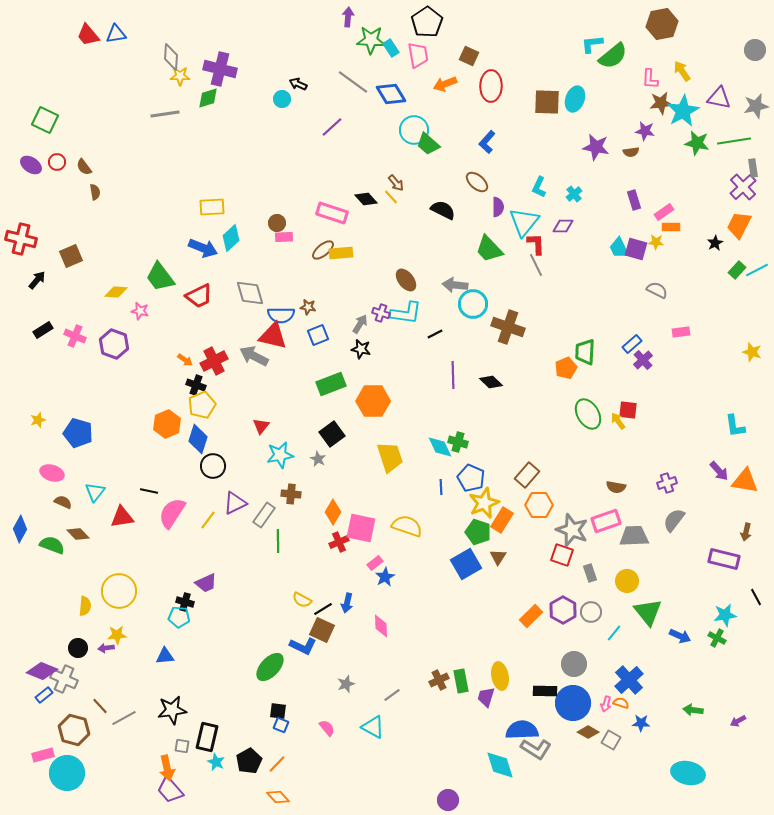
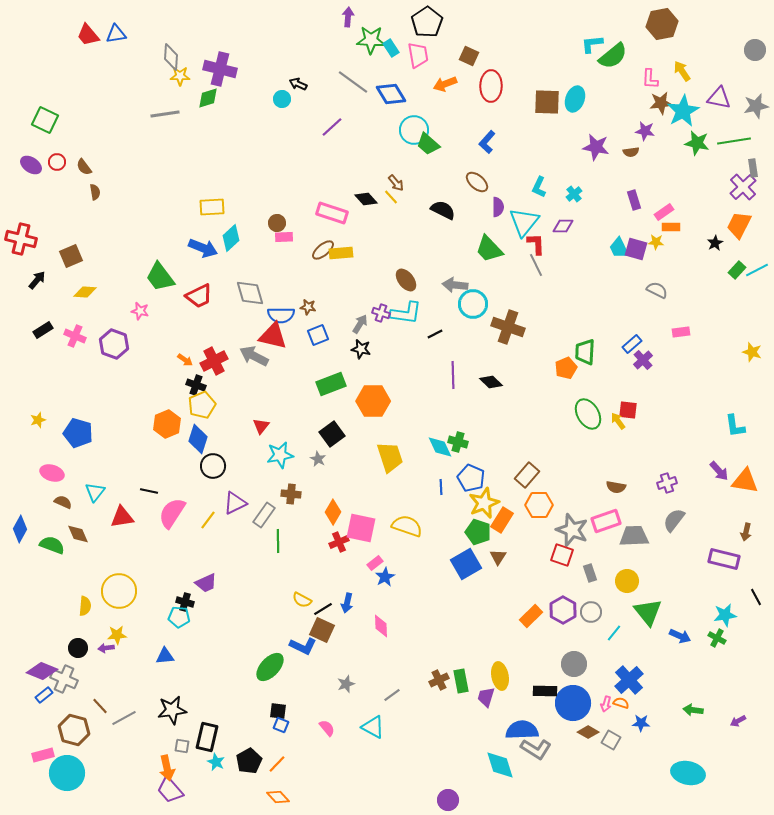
yellow diamond at (116, 292): moved 31 px left
brown diamond at (78, 534): rotated 20 degrees clockwise
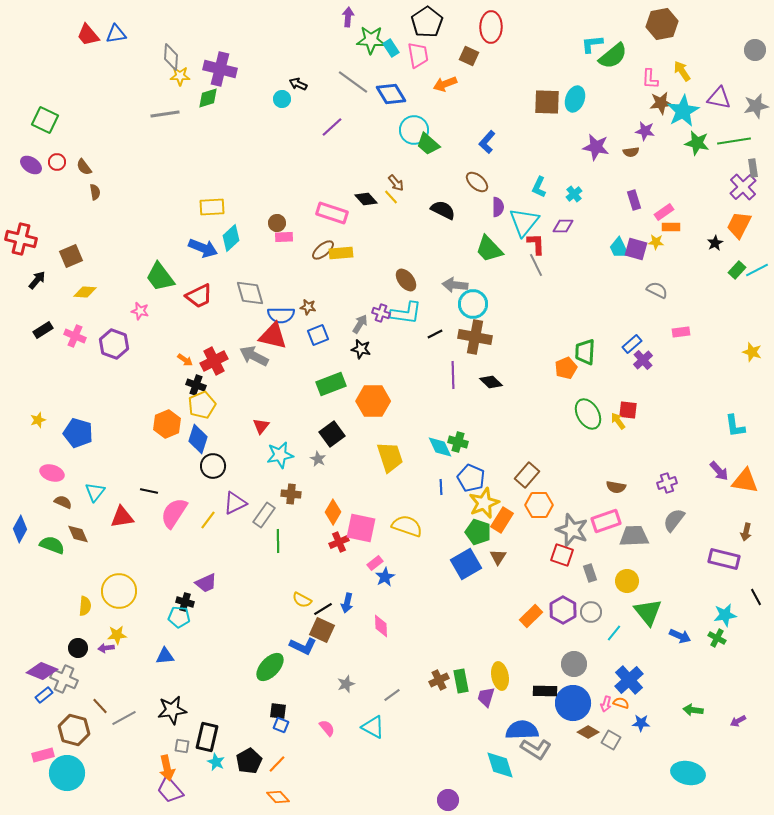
red ellipse at (491, 86): moved 59 px up
brown cross at (508, 327): moved 33 px left, 10 px down; rotated 8 degrees counterclockwise
pink semicircle at (172, 513): moved 2 px right
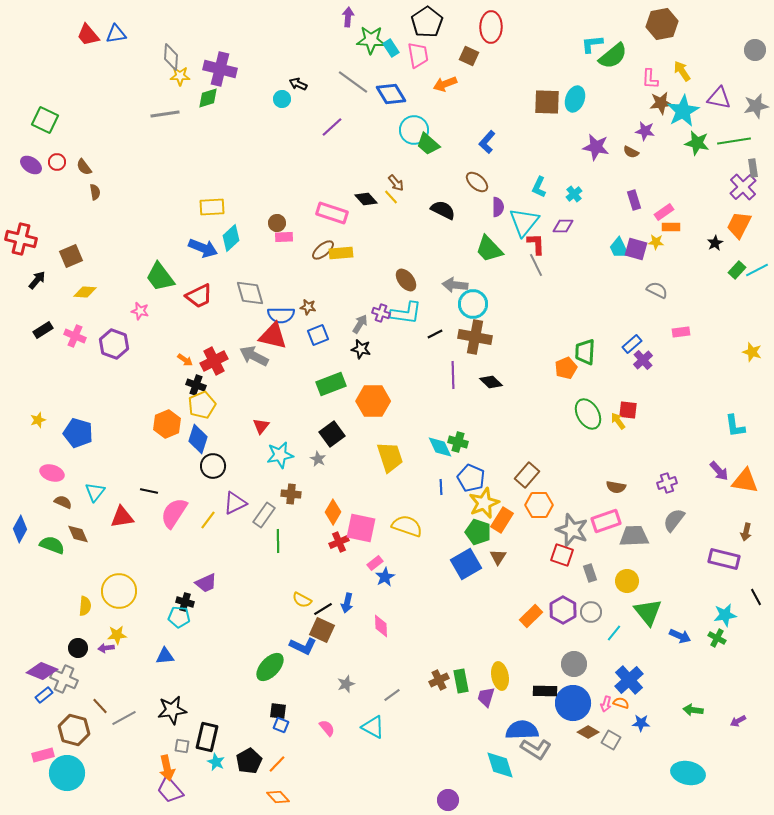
brown semicircle at (631, 152): rotated 35 degrees clockwise
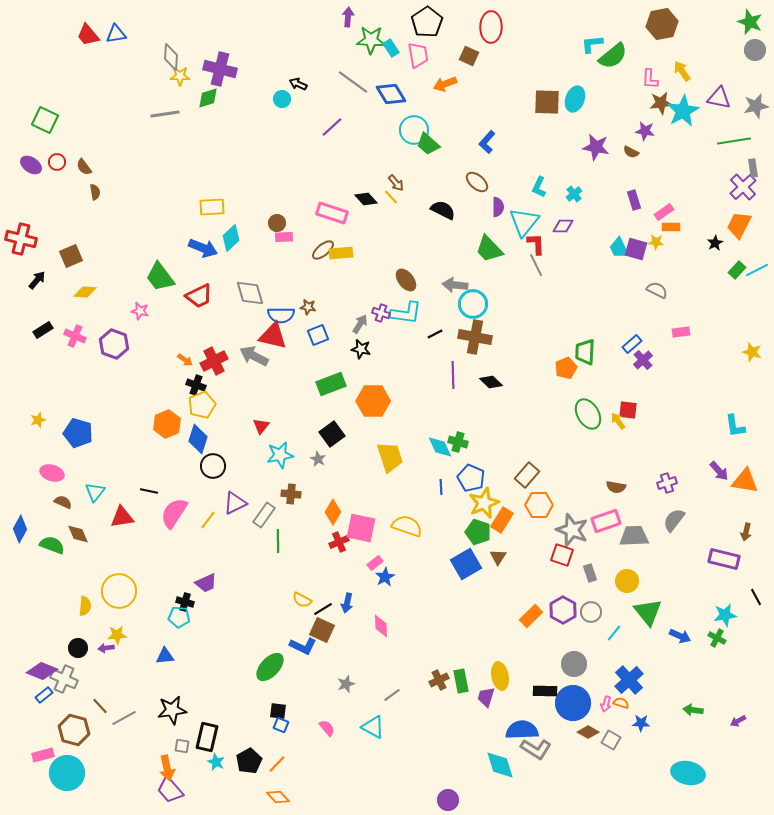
green star at (697, 143): moved 53 px right, 121 px up; rotated 10 degrees clockwise
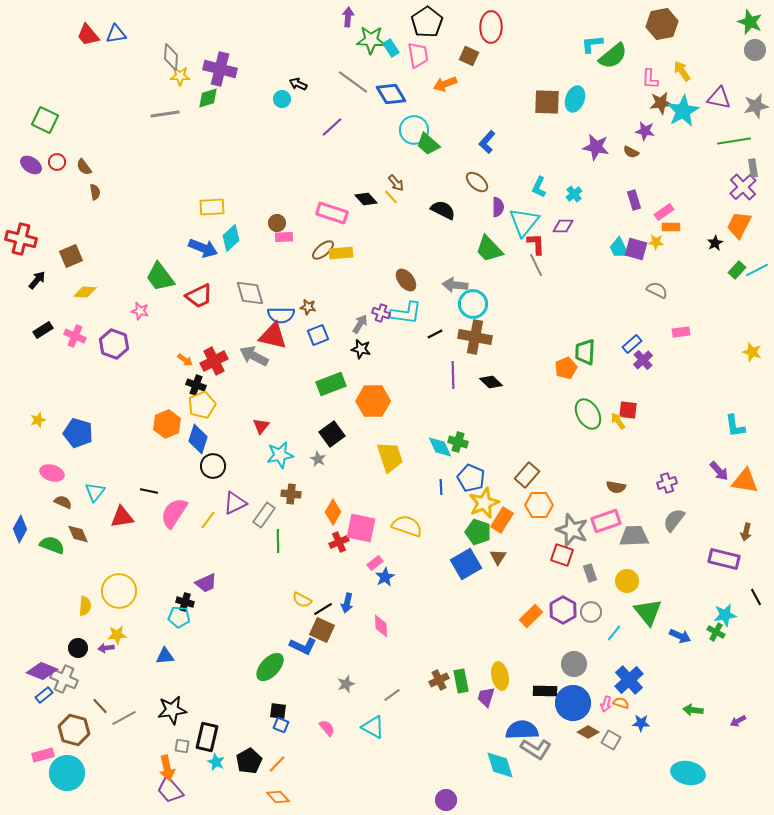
green cross at (717, 638): moved 1 px left, 6 px up
purple circle at (448, 800): moved 2 px left
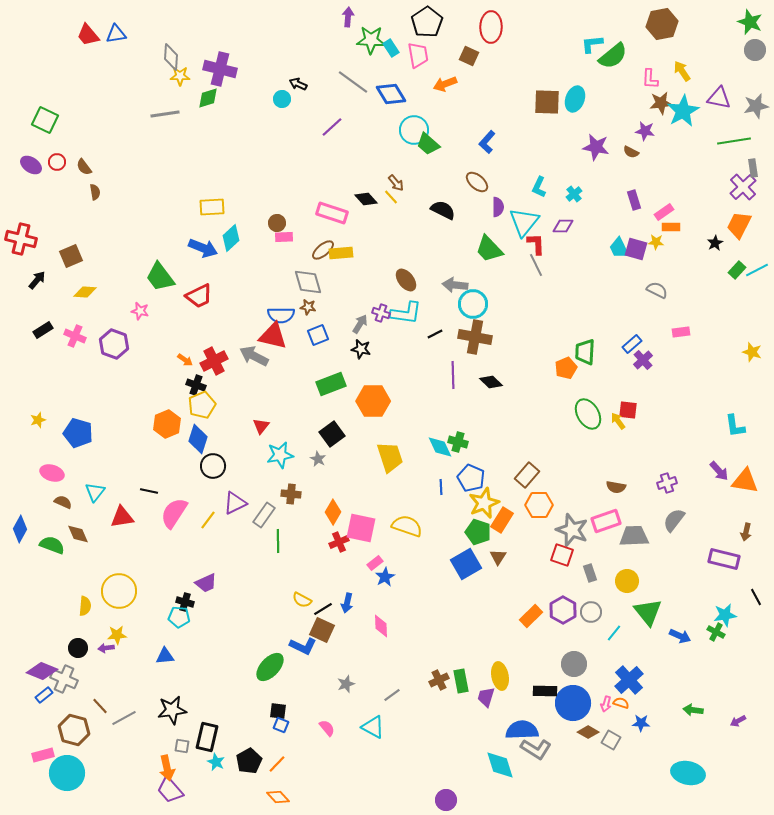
gray diamond at (250, 293): moved 58 px right, 11 px up
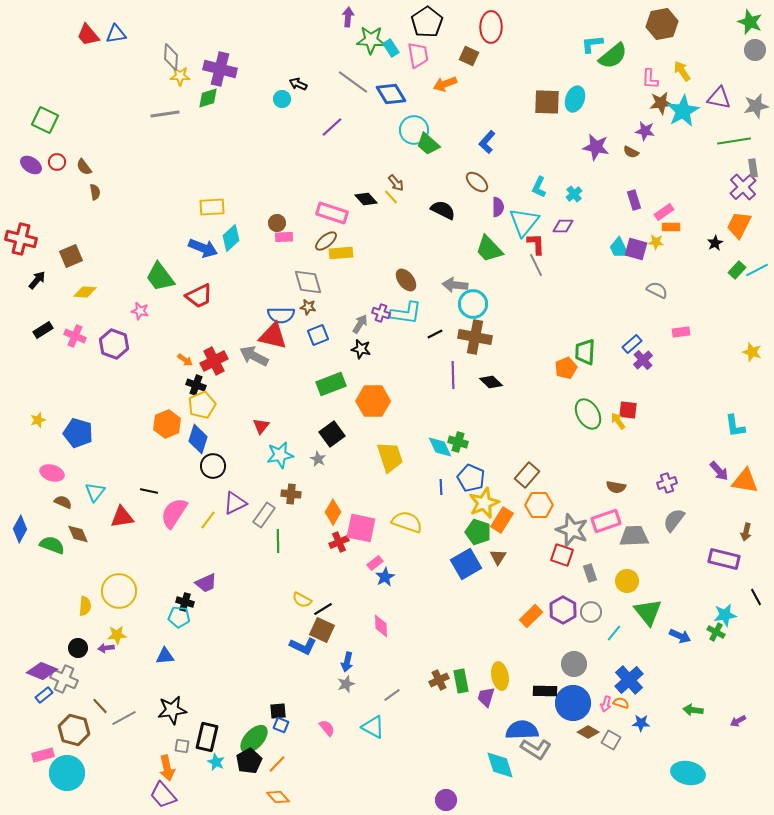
brown ellipse at (323, 250): moved 3 px right, 9 px up
yellow semicircle at (407, 526): moved 4 px up
blue arrow at (347, 603): moved 59 px down
green ellipse at (270, 667): moved 16 px left, 72 px down
black square at (278, 711): rotated 12 degrees counterclockwise
purple trapezoid at (170, 790): moved 7 px left, 5 px down
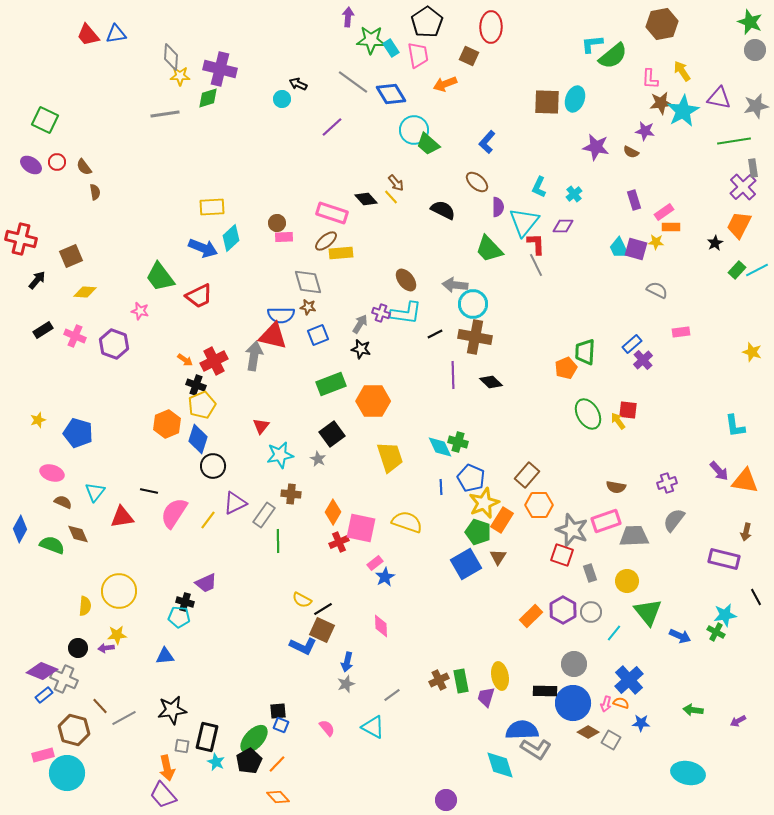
gray arrow at (254, 356): rotated 72 degrees clockwise
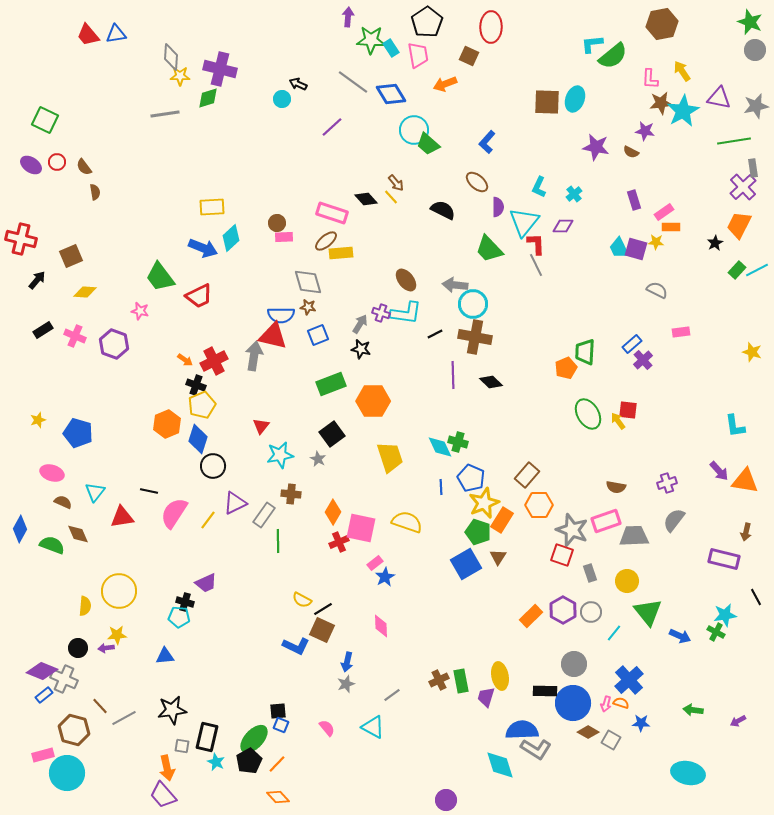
blue L-shape at (303, 646): moved 7 px left
